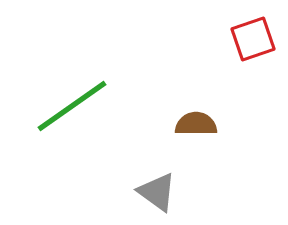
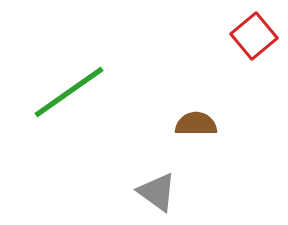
red square: moved 1 px right, 3 px up; rotated 21 degrees counterclockwise
green line: moved 3 px left, 14 px up
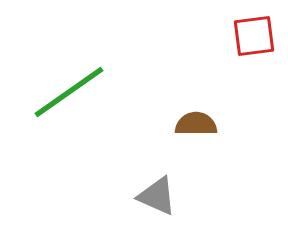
red square: rotated 33 degrees clockwise
gray triangle: moved 4 px down; rotated 12 degrees counterclockwise
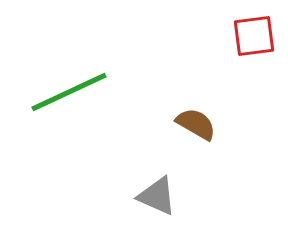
green line: rotated 10 degrees clockwise
brown semicircle: rotated 30 degrees clockwise
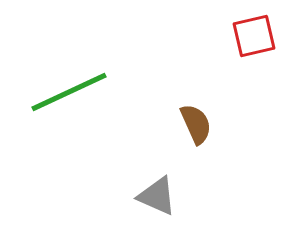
red square: rotated 6 degrees counterclockwise
brown semicircle: rotated 36 degrees clockwise
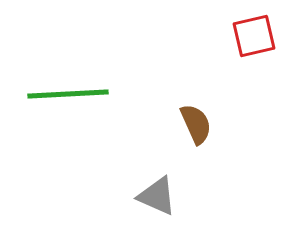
green line: moved 1 px left, 2 px down; rotated 22 degrees clockwise
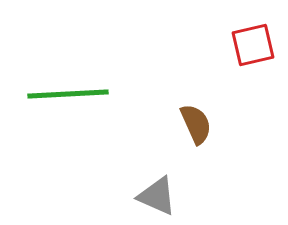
red square: moved 1 px left, 9 px down
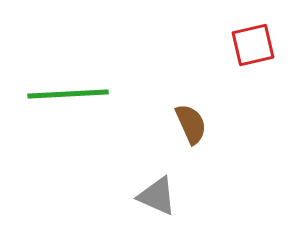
brown semicircle: moved 5 px left
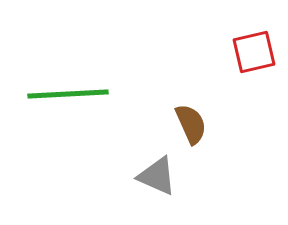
red square: moved 1 px right, 7 px down
gray triangle: moved 20 px up
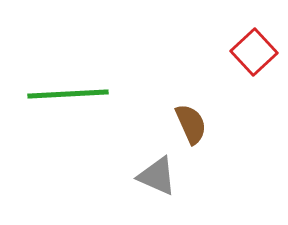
red square: rotated 30 degrees counterclockwise
